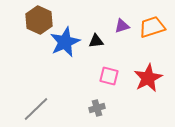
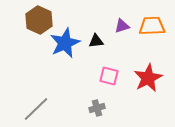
orange trapezoid: moved 1 px up; rotated 16 degrees clockwise
blue star: moved 1 px down
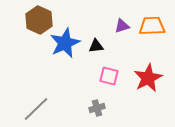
black triangle: moved 5 px down
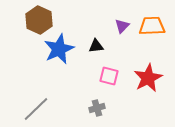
purple triangle: rotated 28 degrees counterclockwise
blue star: moved 6 px left, 6 px down
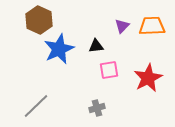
pink square: moved 6 px up; rotated 24 degrees counterclockwise
gray line: moved 3 px up
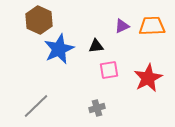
purple triangle: rotated 21 degrees clockwise
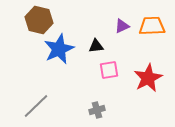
brown hexagon: rotated 12 degrees counterclockwise
gray cross: moved 2 px down
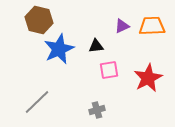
gray line: moved 1 px right, 4 px up
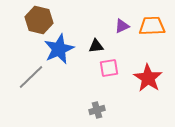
pink square: moved 2 px up
red star: rotated 12 degrees counterclockwise
gray line: moved 6 px left, 25 px up
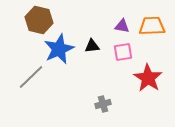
purple triangle: rotated 35 degrees clockwise
black triangle: moved 4 px left
pink square: moved 14 px right, 16 px up
gray cross: moved 6 px right, 6 px up
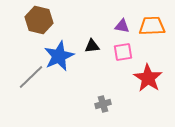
blue star: moved 7 px down
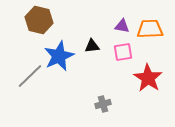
orange trapezoid: moved 2 px left, 3 px down
gray line: moved 1 px left, 1 px up
